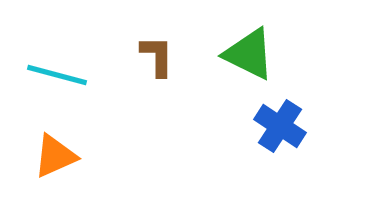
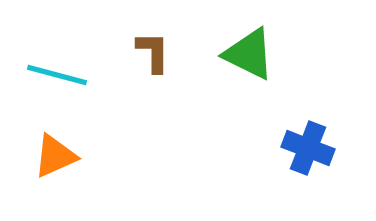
brown L-shape: moved 4 px left, 4 px up
blue cross: moved 28 px right, 22 px down; rotated 12 degrees counterclockwise
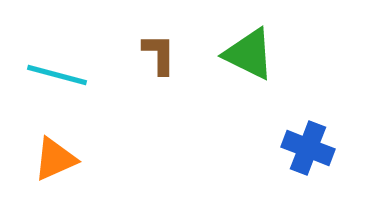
brown L-shape: moved 6 px right, 2 px down
orange triangle: moved 3 px down
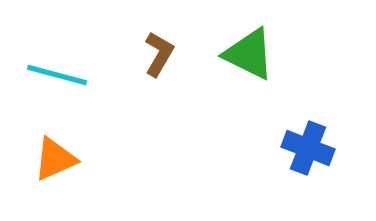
brown L-shape: rotated 30 degrees clockwise
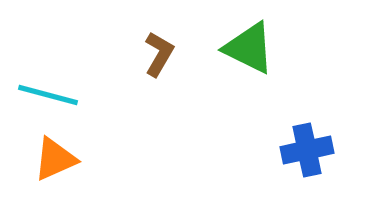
green triangle: moved 6 px up
cyan line: moved 9 px left, 20 px down
blue cross: moved 1 px left, 2 px down; rotated 33 degrees counterclockwise
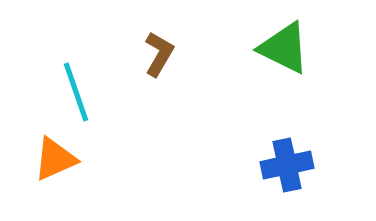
green triangle: moved 35 px right
cyan line: moved 28 px right, 3 px up; rotated 56 degrees clockwise
blue cross: moved 20 px left, 15 px down
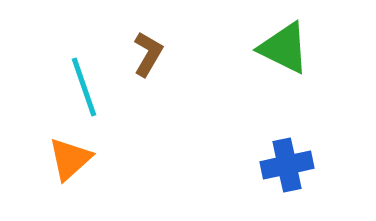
brown L-shape: moved 11 px left
cyan line: moved 8 px right, 5 px up
orange triangle: moved 15 px right; rotated 18 degrees counterclockwise
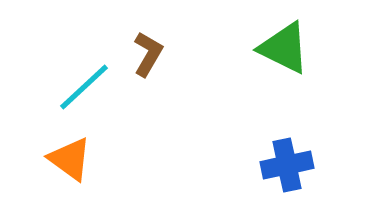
cyan line: rotated 66 degrees clockwise
orange triangle: rotated 42 degrees counterclockwise
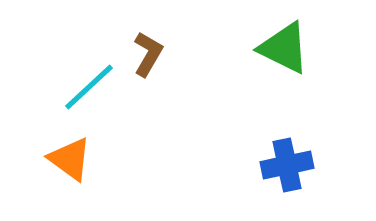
cyan line: moved 5 px right
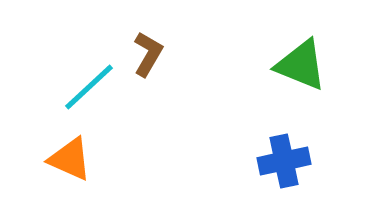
green triangle: moved 17 px right, 17 px down; rotated 4 degrees counterclockwise
orange triangle: rotated 12 degrees counterclockwise
blue cross: moved 3 px left, 4 px up
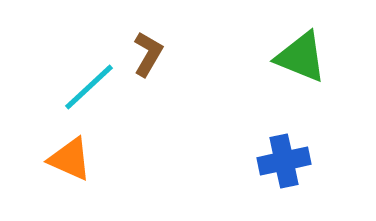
green triangle: moved 8 px up
